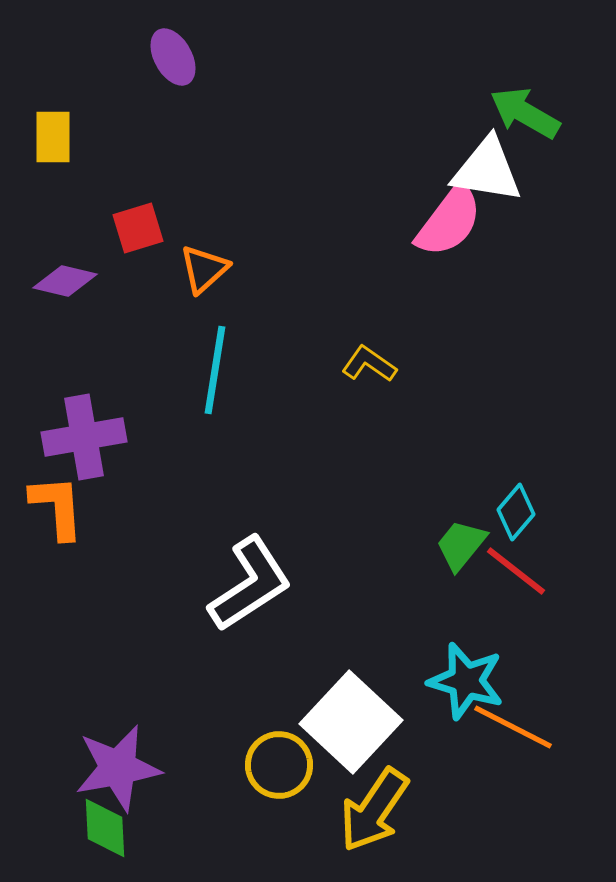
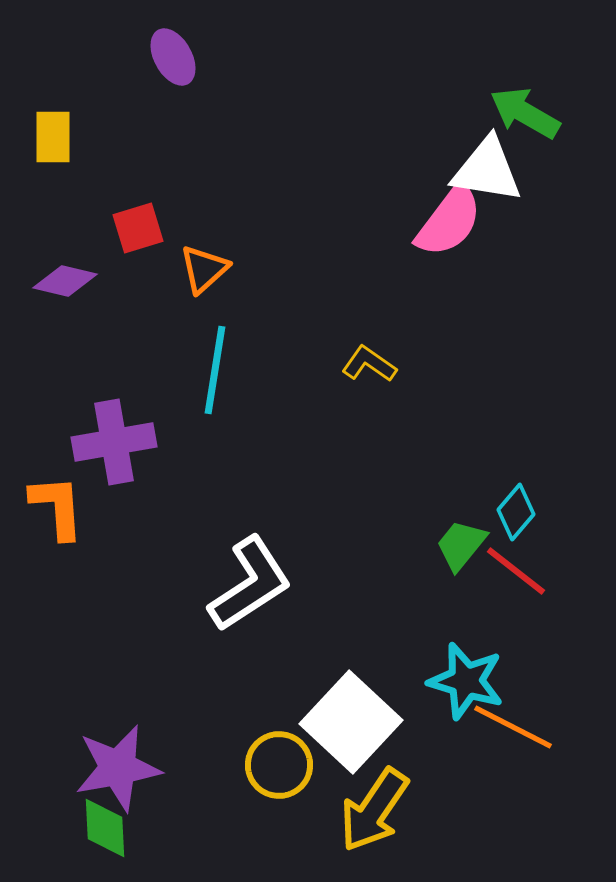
purple cross: moved 30 px right, 5 px down
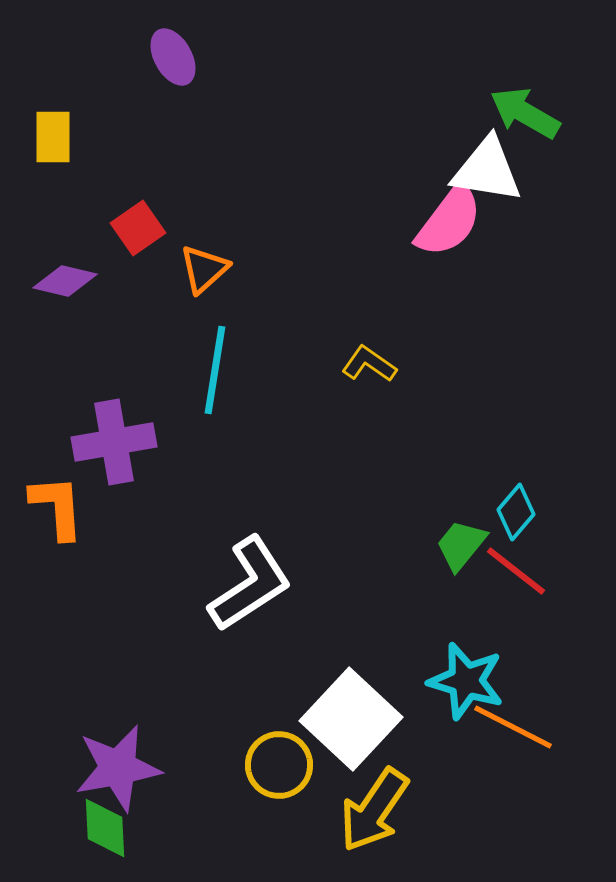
red square: rotated 18 degrees counterclockwise
white square: moved 3 px up
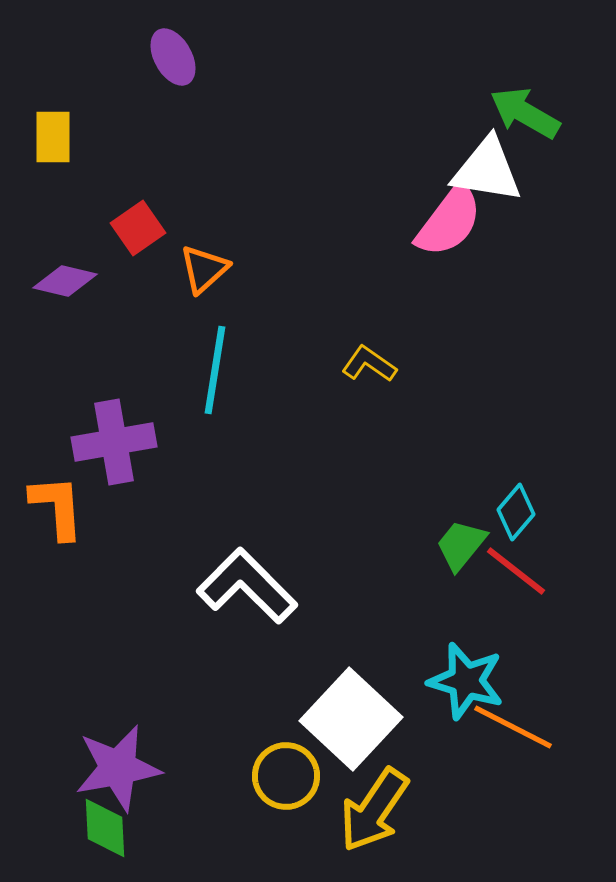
white L-shape: moved 3 px left, 2 px down; rotated 102 degrees counterclockwise
yellow circle: moved 7 px right, 11 px down
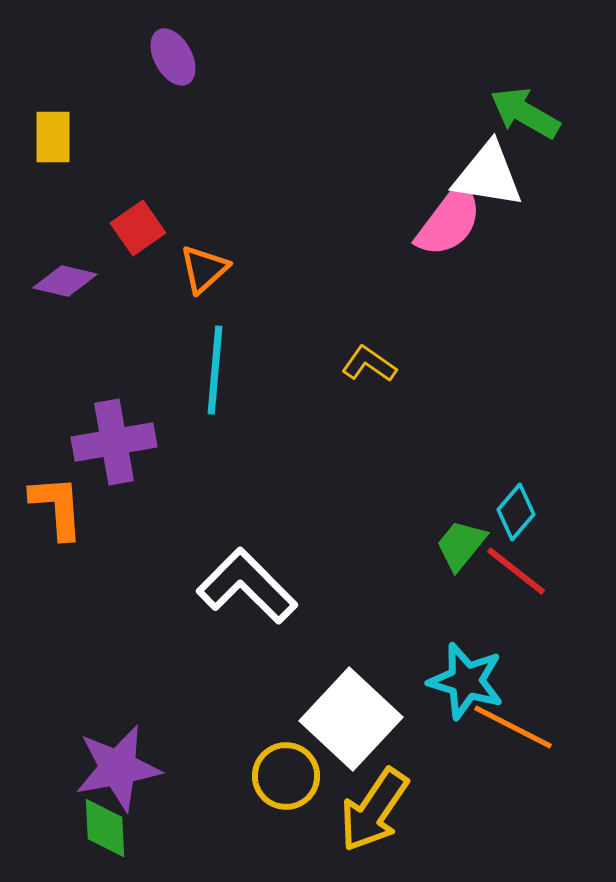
white triangle: moved 1 px right, 5 px down
cyan line: rotated 4 degrees counterclockwise
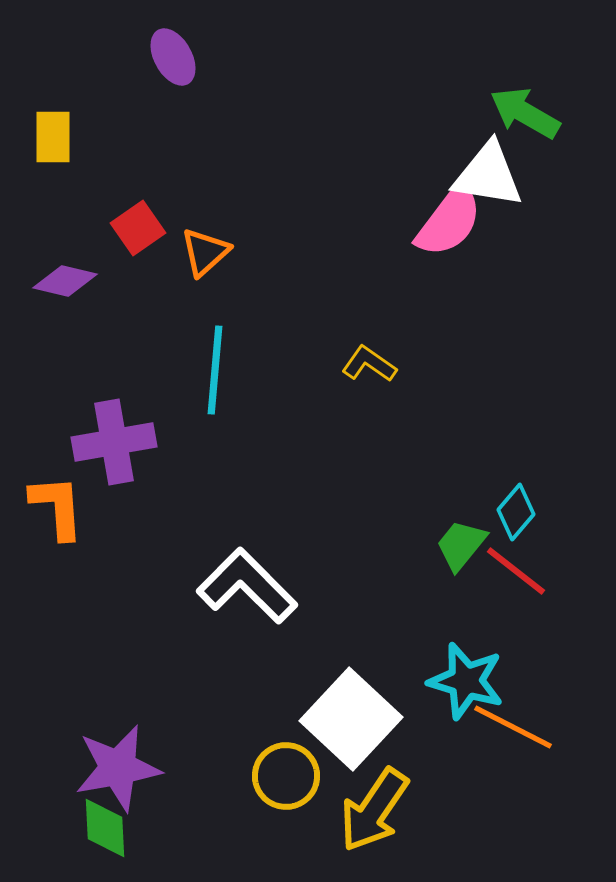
orange triangle: moved 1 px right, 17 px up
